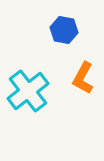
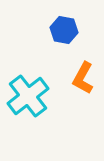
cyan cross: moved 5 px down
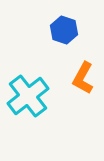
blue hexagon: rotated 8 degrees clockwise
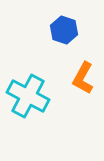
cyan cross: rotated 24 degrees counterclockwise
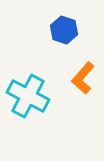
orange L-shape: rotated 12 degrees clockwise
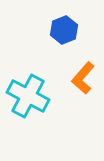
blue hexagon: rotated 20 degrees clockwise
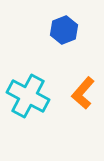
orange L-shape: moved 15 px down
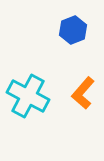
blue hexagon: moved 9 px right
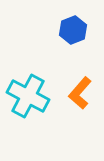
orange L-shape: moved 3 px left
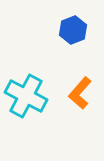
cyan cross: moved 2 px left
